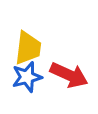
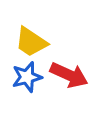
yellow trapezoid: moved 3 px right, 6 px up; rotated 117 degrees clockwise
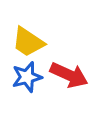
yellow trapezoid: moved 3 px left
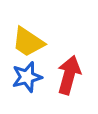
red arrow: rotated 99 degrees counterclockwise
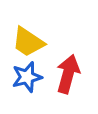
red arrow: moved 1 px left, 1 px up
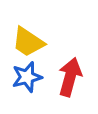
red arrow: moved 2 px right, 3 px down
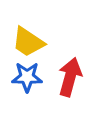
blue star: rotated 16 degrees clockwise
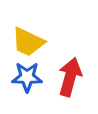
yellow trapezoid: rotated 9 degrees counterclockwise
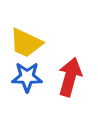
yellow trapezoid: moved 2 px left, 1 px down
